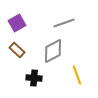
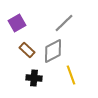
gray line: rotated 25 degrees counterclockwise
brown rectangle: moved 10 px right
yellow line: moved 6 px left
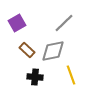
gray diamond: rotated 15 degrees clockwise
black cross: moved 1 px right, 1 px up
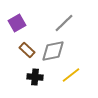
yellow line: rotated 72 degrees clockwise
